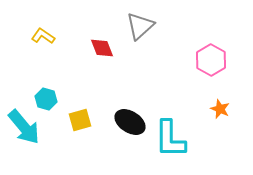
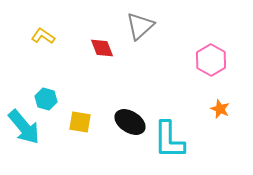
yellow square: moved 2 px down; rotated 25 degrees clockwise
cyan L-shape: moved 1 px left, 1 px down
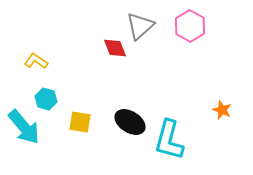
yellow L-shape: moved 7 px left, 25 px down
red diamond: moved 13 px right
pink hexagon: moved 21 px left, 34 px up
orange star: moved 2 px right, 1 px down
cyan L-shape: rotated 15 degrees clockwise
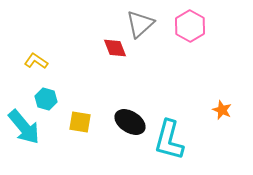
gray triangle: moved 2 px up
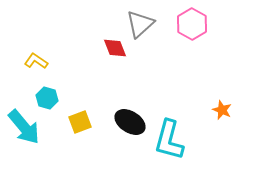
pink hexagon: moved 2 px right, 2 px up
cyan hexagon: moved 1 px right, 1 px up
yellow square: rotated 30 degrees counterclockwise
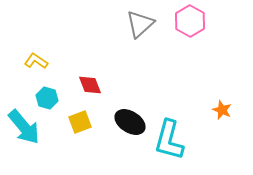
pink hexagon: moved 2 px left, 3 px up
red diamond: moved 25 px left, 37 px down
